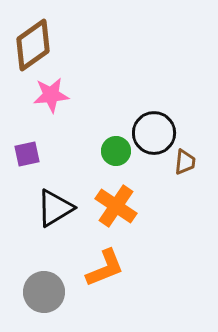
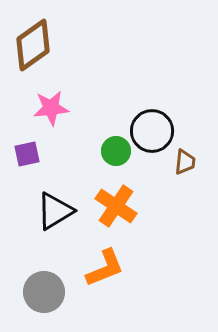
pink star: moved 13 px down
black circle: moved 2 px left, 2 px up
black triangle: moved 3 px down
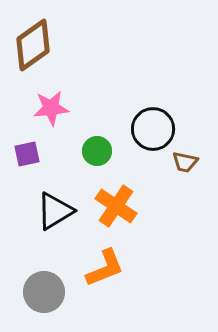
black circle: moved 1 px right, 2 px up
green circle: moved 19 px left
brown trapezoid: rotated 96 degrees clockwise
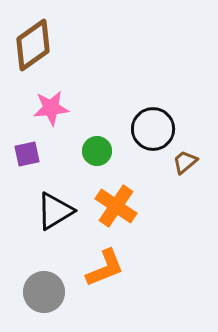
brown trapezoid: rotated 128 degrees clockwise
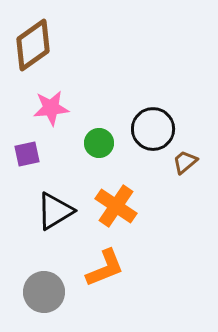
green circle: moved 2 px right, 8 px up
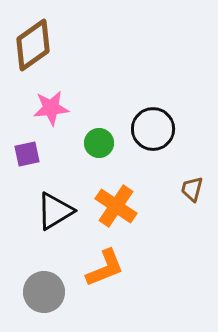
brown trapezoid: moved 7 px right, 27 px down; rotated 36 degrees counterclockwise
